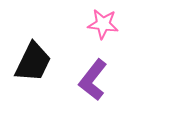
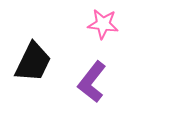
purple L-shape: moved 1 px left, 2 px down
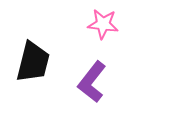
black trapezoid: rotated 12 degrees counterclockwise
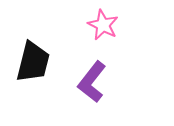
pink star: moved 1 px down; rotated 20 degrees clockwise
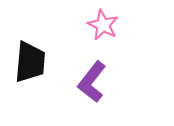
black trapezoid: moved 3 px left; rotated 9 degrees counterclockwise
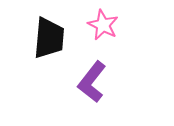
black trapezoid: moved 19 px right, 24 px up
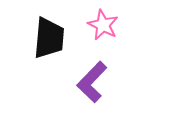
purple L-shape: rotated 6 degrees clockwise
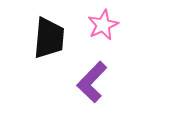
pink star: rotated 20 degrees clockwise
